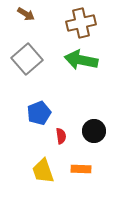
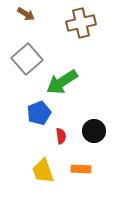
green arrow: moved 19 px left, 22 px down; rotated 44 degrees counterclockwise
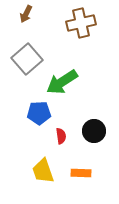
brown arrow: rotated 84 degrees clockwise
blue pentagon: rotated 20 degrees clockwise
orange rectangle: moved 4 px down
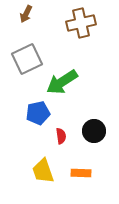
gray square: rotated 16 degrees clockwise
blue pentagon: moved 1 px left; rotated 10 degrees counterclockwise
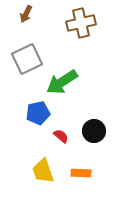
red semicircle: rotated 42 degrees counterclockwise
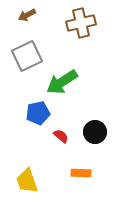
brown arrow: moved 1 px right, 1 px down; rotated 36 degrees clockwise
gray square: moved 3 px up
black circle: moved 1 px right, 1 px down
yellow trapezoid: moved 16 px left, 10 px down
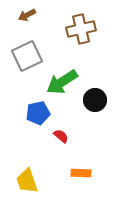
brown cross: moved 6 px down
black circle: moved 32 px up
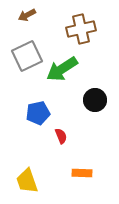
green arrow: moved 13 px up
red semicircle: rotated 28 degrees clockwise
orange rectangle: moved 1 px right
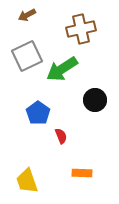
blue pentagon: rotated 25 degrees counterclockwise
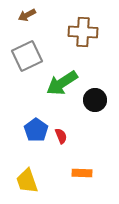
brown cross: moved 2 px right, 3 px down; rotated 16 degrees clockwise
green arrow: moved 14 px down
blue pentagon: moved 2 px left, 17 px down
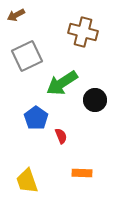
brown arrow: moved 11 px left
brown cross: rotated 12 degrees clockwise
blue pentagon: moved 12 px up
